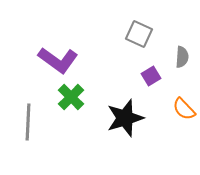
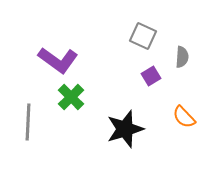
gray square: moved 4 px right, 2 px down
orange semicircle: moved 8 px down
black star: moved 11 px down
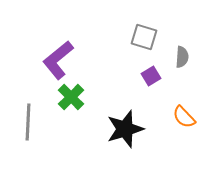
gray square: moved 1 px right, 1 px down; rotated 8 degrees counterclockwise
purple L-shape: rotated 105 degrees clockwise
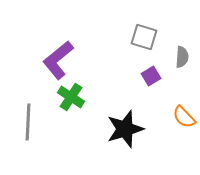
green cross: rotated 12 degrees counterclockwise
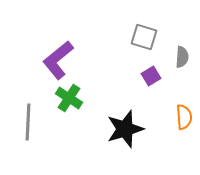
green cross: moved 2 px left, 1 px down
orange semicircle: rotated 140 degrees counterclockwise
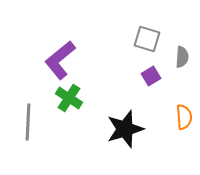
gray square: moved 3 px right, 2 px down
purple L-shape: moved 2 px right
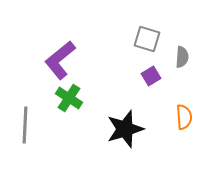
gray line: moved 3 px left, 3 px down
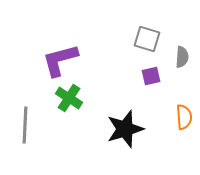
purple L-shape: rotated 24 degrees clockwise
purple square: rotated 18 degrees clockwise
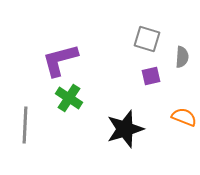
orange semicircle: rotated 65 degrees counterclockwise
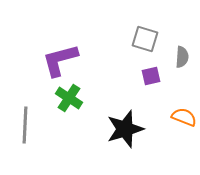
gray square: moved 2 px left
